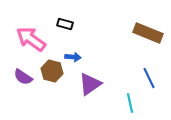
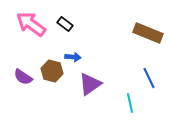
black rectangle: rotated 21 degrees clockwise
pink arrow: moved 15 px up
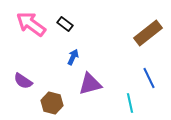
brown rectangle: rotated 60 degrees counterclockwise
blue arrow: rotated 70 degrees counterclockwise
brown hexagon: moved 32 px down
purple semicircle: moved 4 px down
purple triangle: rotated 20 degrees clockwise
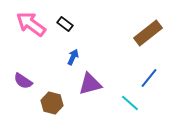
blue line: rotated 65 degrees clockwise
cyan line: rotated 36 degrees counterclockwise
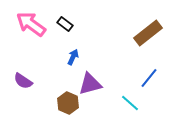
brown hexagon: moved 16 px right; rotated 10 degrees clockwise
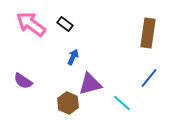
brown rectangle: rotated 44 degrees counterclockwise
cyan line: moved 8 px left
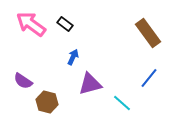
brown rectangle: rotated 44 degrees counterclockwise
brown hexagon: moved 21 px left, 1 px up; rotated 10 degrees counterclockwise
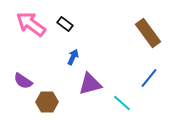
brown hexagon: rotated 15 degrees counterclockwise
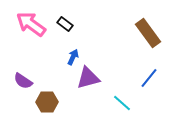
purple triangle: moved 2 px left, 6 px up
